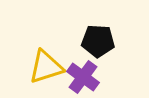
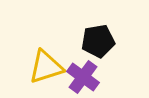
black pentagon: rotated 12 degrees counterclockwise
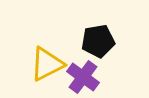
yellow triangle: moved 1 px right, 3 px up; rotated 9 degrees counterclockwise
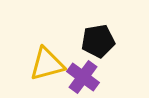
yellow triangle: rotated 12 degrees clockwise
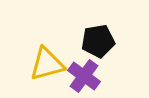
purple cross: moved 1 px right, 1 px up
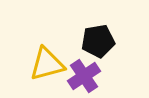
purple cross: rotated 20 degrees clockwise
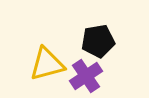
purple cross: moved 2 px right
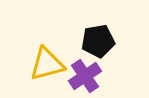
purple cross: moved 1 px left
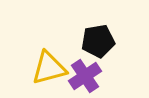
yellow triangle: moved 2 px right, 4 px down
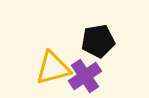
yellow triangle: moved 4 px right
